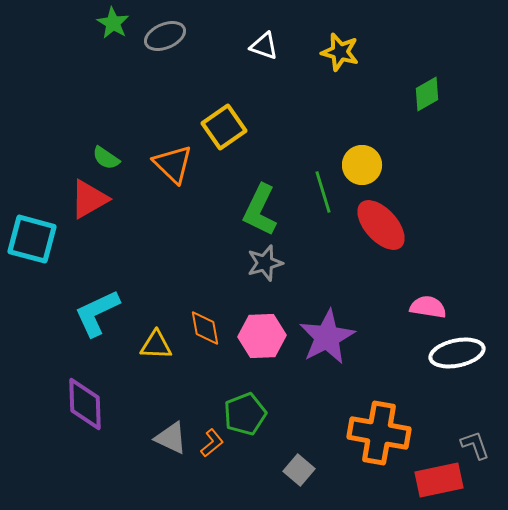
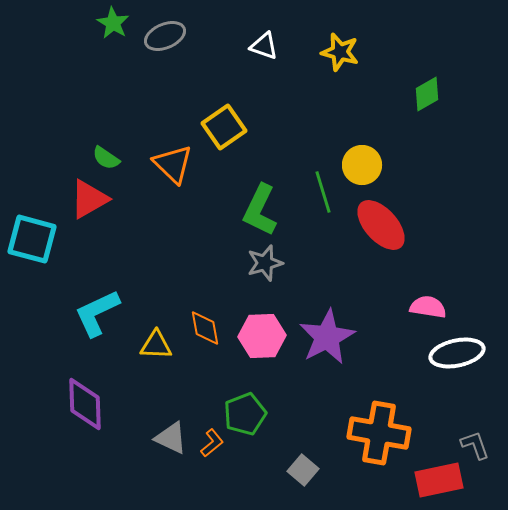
gray square: moved 4 px right
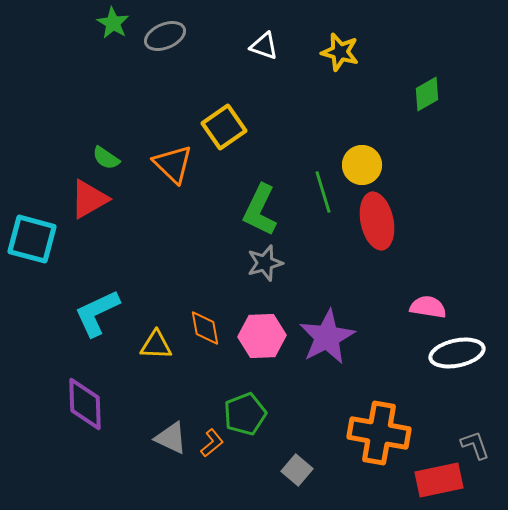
red ellipse: moved 4 px left, 4 px up; rotated 30 degrees clockwise
gray square: moved 6 px left
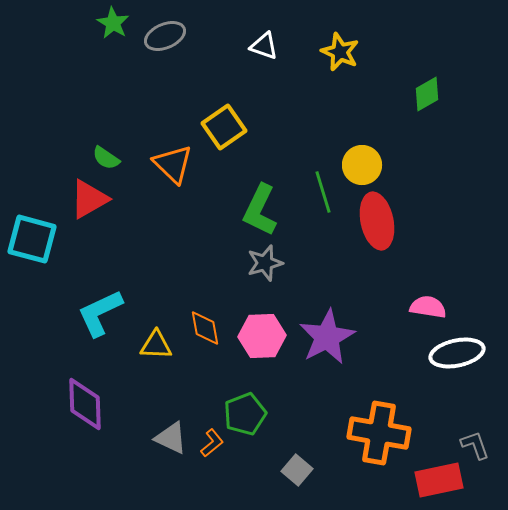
yellow star: rotated 9 degrees clockwise
cyan L-shape: moved 3 px right
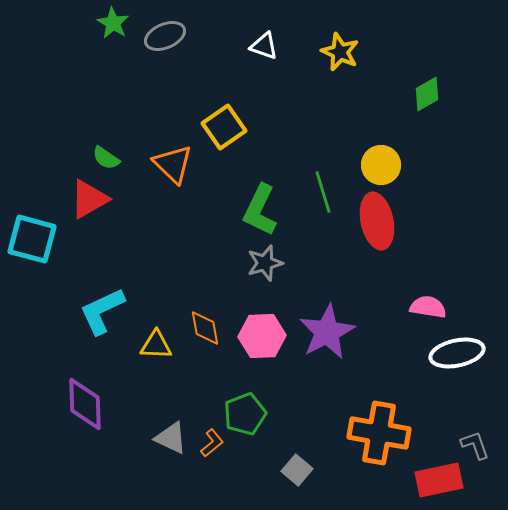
yellow circle: moved 19 px right
cyan L-shape: moved 2 px right, 2 px up
purple star: moved 5 px up
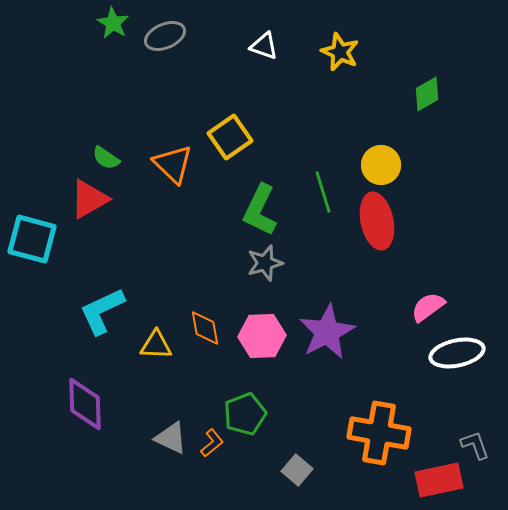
yellow square: moved 6 px right, 10 px down
pink semicircle: rotated 45 degrees counterclockwise
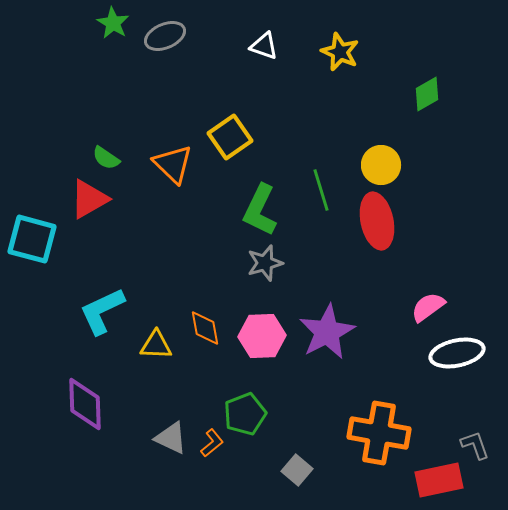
green line: moved 2 px left, 2 px up
